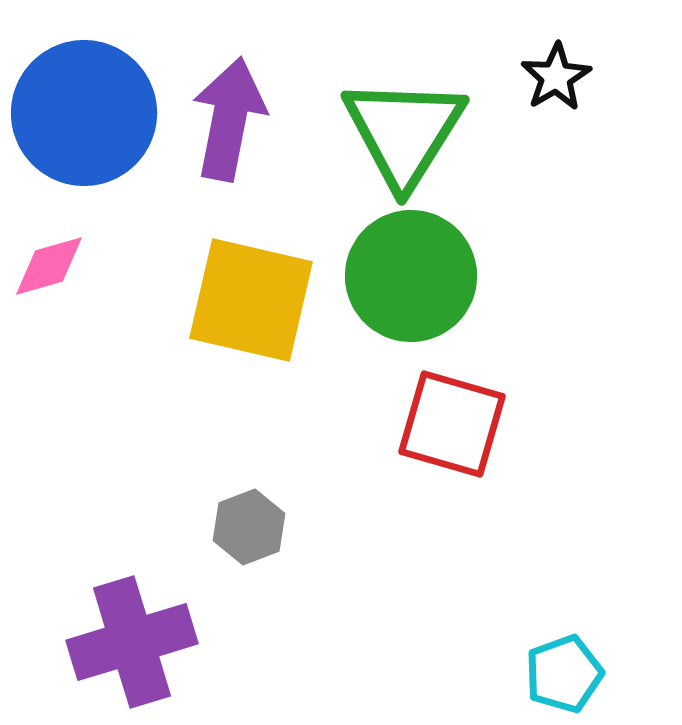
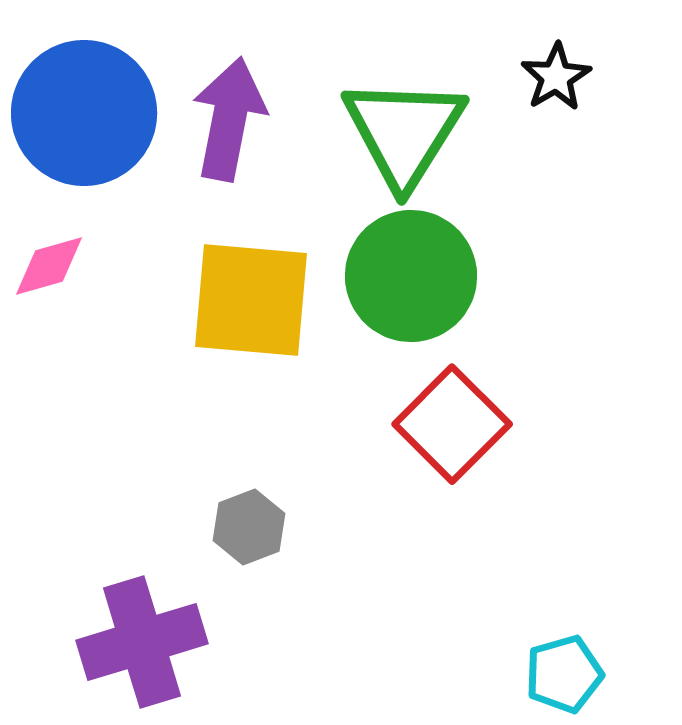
yellow square: rotated 8 degrees counterclockwise
red square: rotated 29 degrees clockwise
purple cross: moved 10 px right
cyan pentagon: rotated 4 degrees clockwise
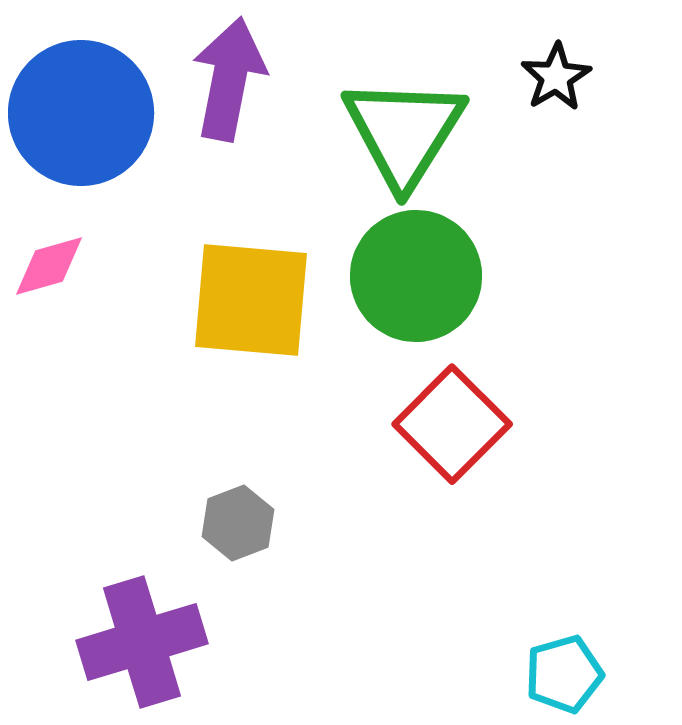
blue circle: moved 3 px left
purple arrow: moved 40 px up
green circle: moved 5 px right
gray hexagon: moved 11 px left, 4 px up
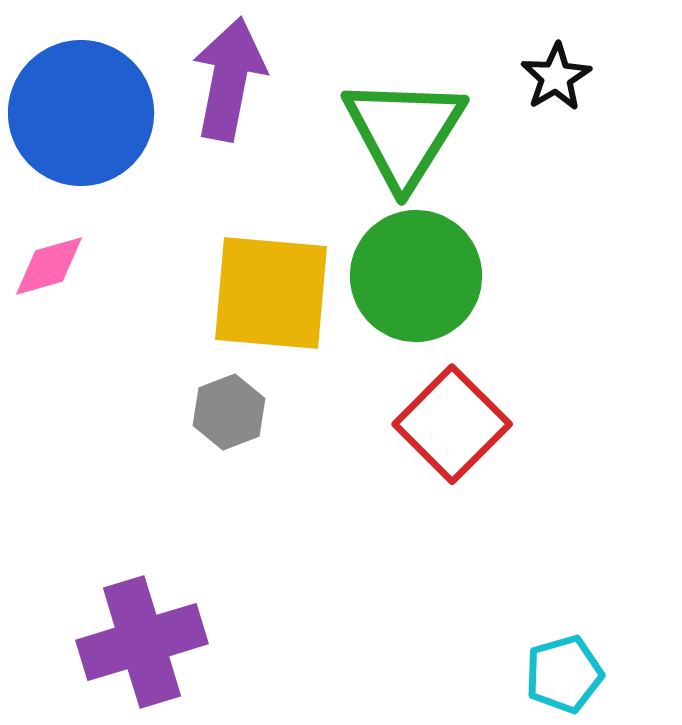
yellow square: moved 20 px right, 7 px up
gray hexagon: moved 9 px left, 111 px up
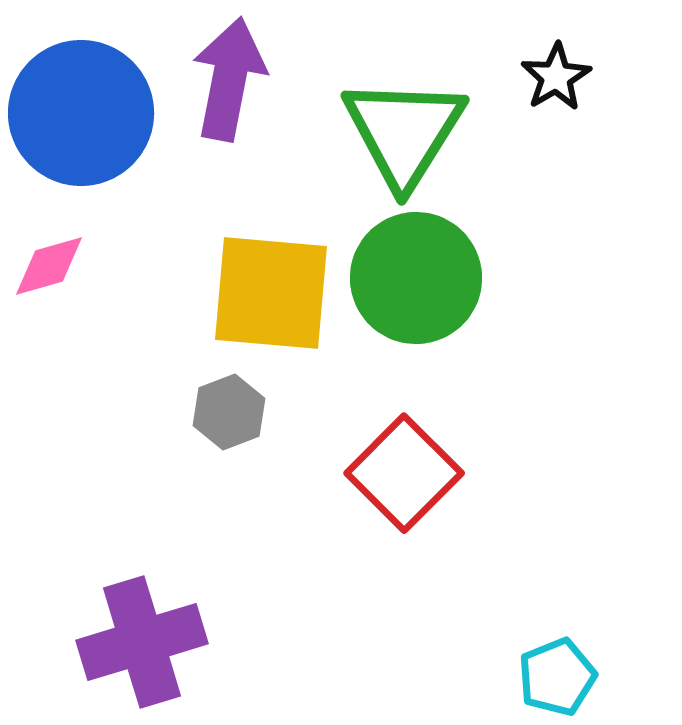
green circle: moved 2 px down
red square: moved 48 px left, 49 px down
cyan pentagon: moved 7 px left, 3 px down; rotated 6 degrees counterclockwise
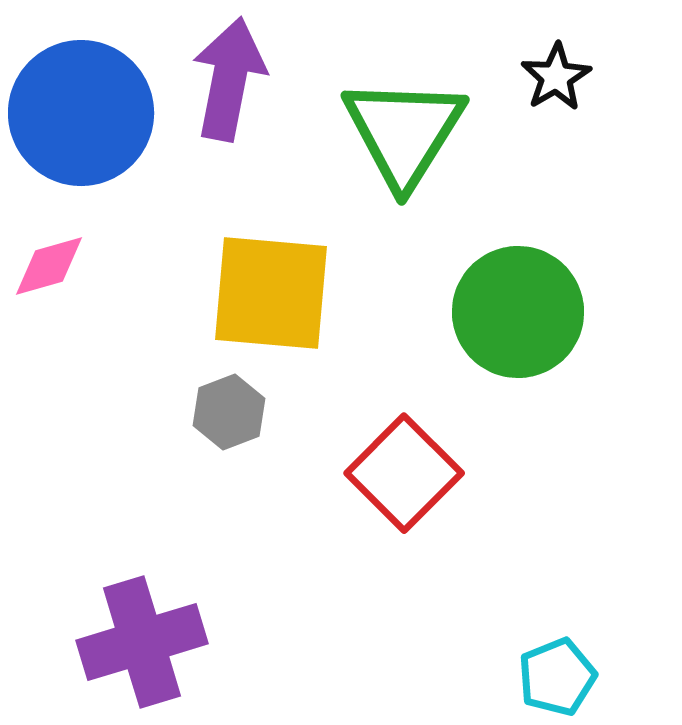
green circle: moved 102 px right, 34 px down
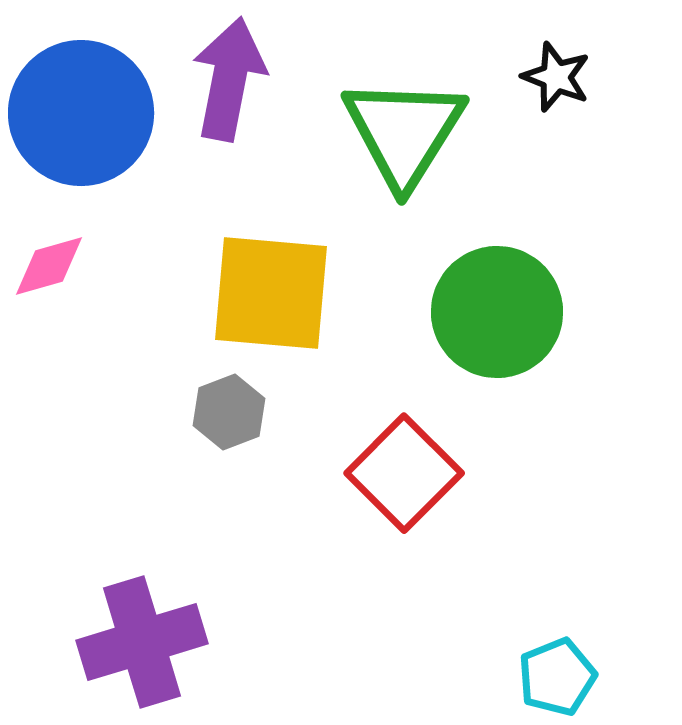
black star: rotated 20 degrees counterclockwise
green circle: moved 21 px left
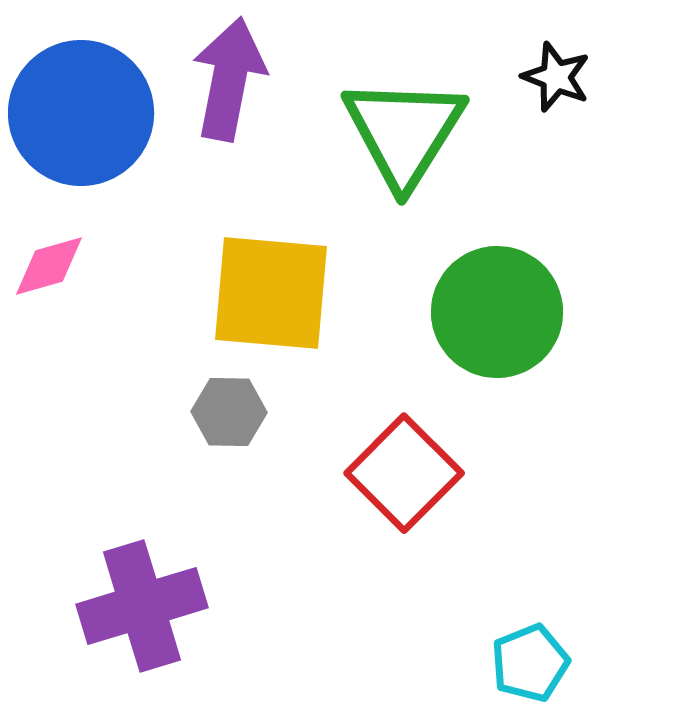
gray hexagon: rotated 22 degrees clockwise
purple cross: moved 36 px up
cyan pentagon: moved 27 px left, 14 px up
